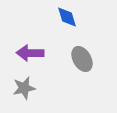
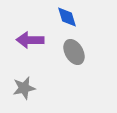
purple arrow: moved 13 px up
gray ellipse: moved 8 px left, 7 px up
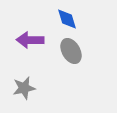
blue diamond: moved 2 px down
gray ellipse: moved 3 px left, 1 px up
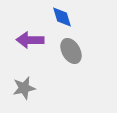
blue diamond: moved 5 px left, 2 px up
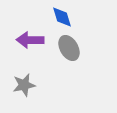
gray ellipse: moved 2 px left, 3 px up
gray star: moved 3 px up
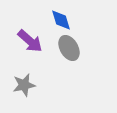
blue diamond: moved 1 px left, 3 px down
purple arrow: moved 1 px down; rotated 140 degrees counterclockwise
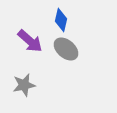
blue diamond: rotated 30 degrees clockwise
gray ellipse: moved 3 px left, 1 px down; rotated 20 degrees counterclockwise
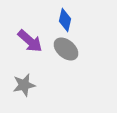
blue diamond: moved 4 px right
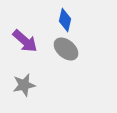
purple arrow: moved 5 px left
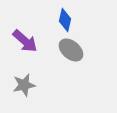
gray ellipse: moved 5 px right, 1 px down
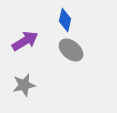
purple arrow: rotated 72 degrees counterclockwise
